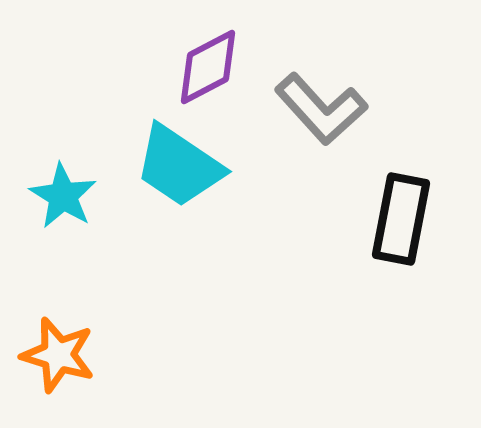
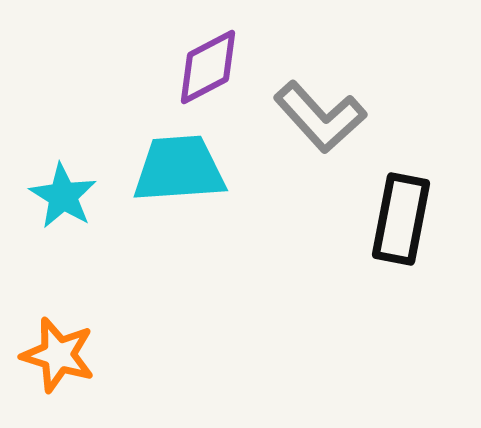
gray L-shape: moved 1 px left, 8 px down
cyan trapezoid: moved 3 px down; rotated 142 degrees clockwise
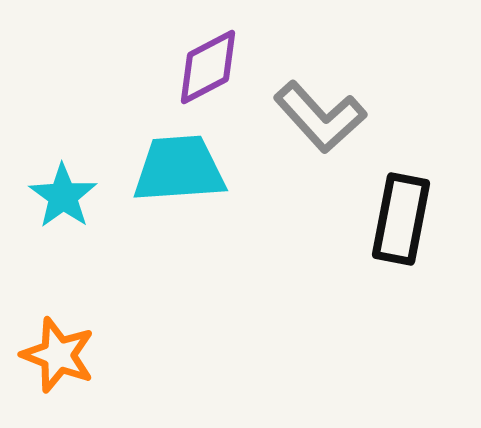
cyan star: rotated 4 degrees clockwise
orange star: rotated 4 degrees clockwise
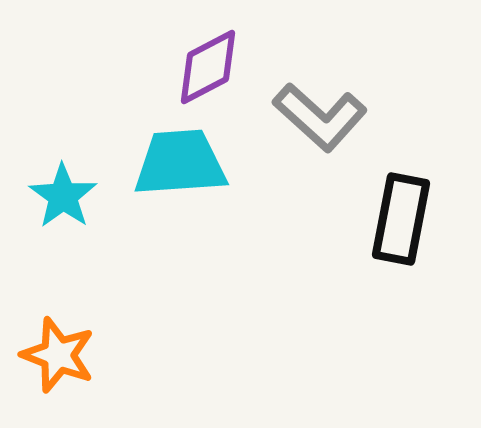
gray L-shape: rotated 6 degrees counterclockwise
cyan trapezoid: moved 1 px right, 6 px up
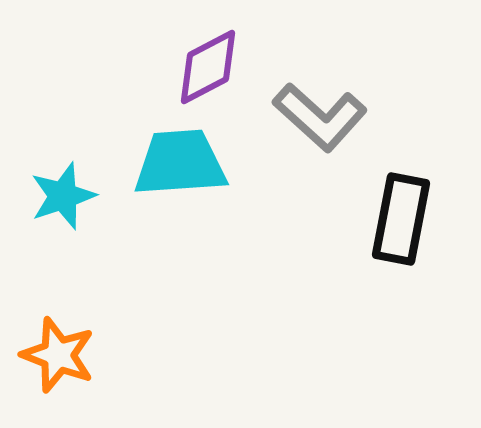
cyan star: rotated 18 degrees clockwise
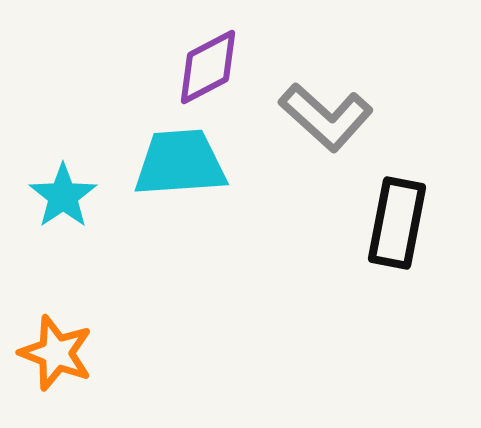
gray L-shape: moved 6 px right
cyan star: rotated 16 degrees counterclockwise
black rectangle: moved 4 px left, 4 px down
orange star: moved 2 px left, 2 px up
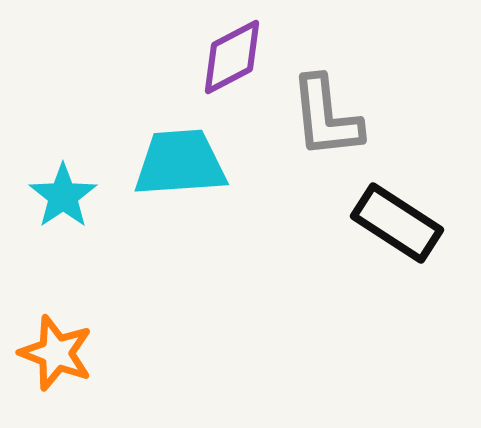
purple diamond: moved 24 px right, 10 px up
gray L-shape: rotated 42 degrees clockwise
black rectangle: rotated 68 degrees counterclockwise
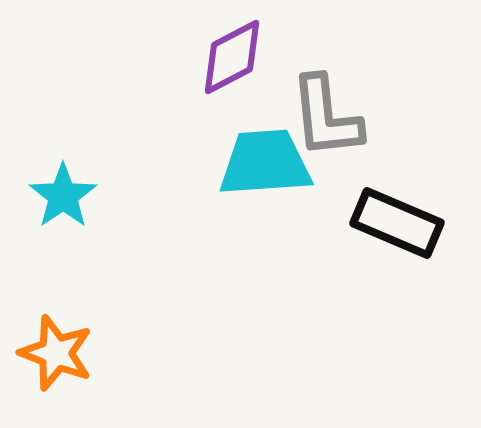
cyan trapezoid: moved 85 px right
black rectangle: rotated 10 degrees counterclockwise
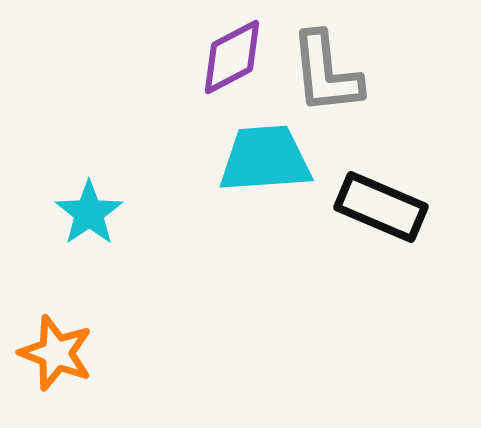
gray L-shape: moved 44 px up
cyan trapezoid: moved 4 px up
cyan star: moved 26 px right, 17 px down
black rectangle: moved 16 px left, 16 px up
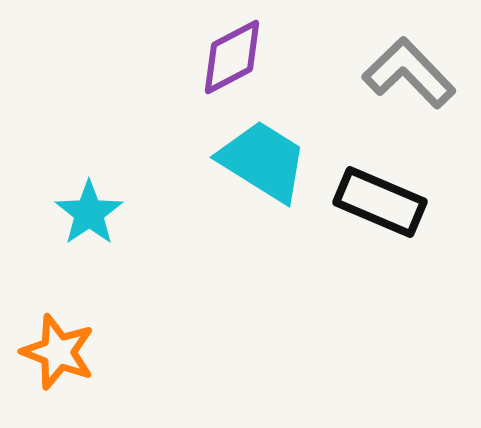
gray L-shape: moved 83 px right; rotated 142 degrees clockwise
cyan trapezoid: moved 2 px left, 2 px down; rotated 36 degrees clockwise
black rectangle: moved 1 px left, 5 px up
orange star: moved 2 px right, 1 px up
